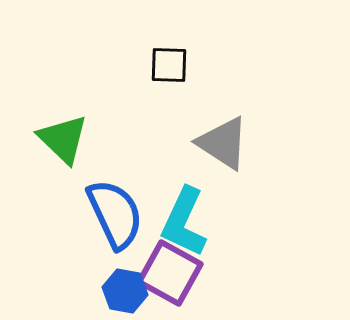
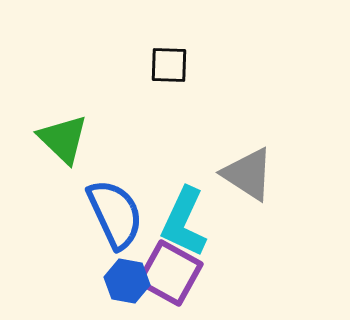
gray triangle: moved 25 px right, 31 px down
blue hexagon: moved 2 px right, 10 px up
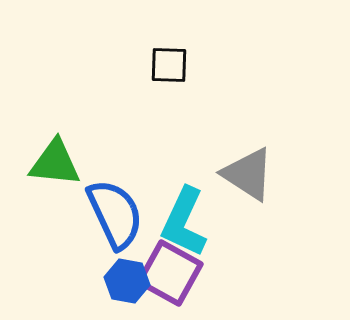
green triangle: moved 8 px left, 24 px down; rotated 38 degrees counterclockwise
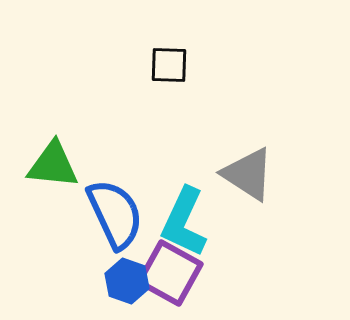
green triangle: moved 2 px left, 2 px down
blue hexagon: rotated 9 degrees clockwise
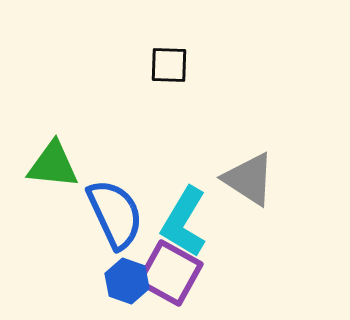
gray triangle: moved 1 px right, 5 px down
cyan L-shape: rotated 6 degrees clockwise
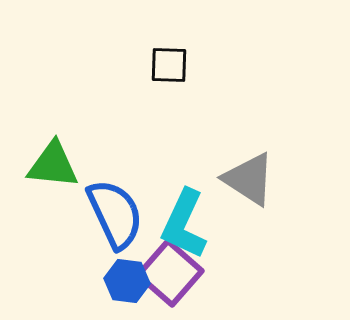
cyan L-shape: moved 2 px down; rotated 6 degrees counterclockwise
purple square: rotated 12 degrees clockwise
blue hexagon: rotated 12 degrees counterclockwise
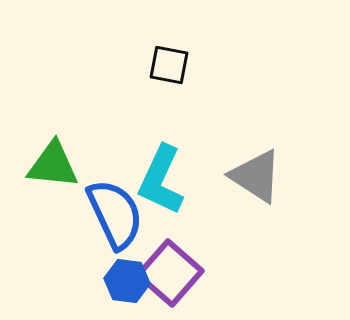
black square: rotated 9 degrees clockwise
gray triangle: moved 7 px right, 3 px up
cyan L-shape: moved 23 px left, 44 px up
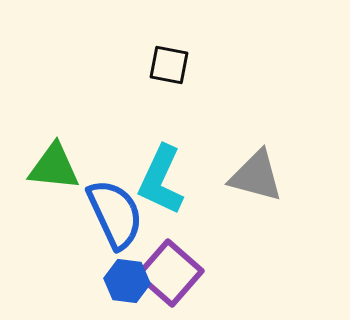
green triangle: moved 1 px right, 2 px down
gray triangle: rotated 18 degrees counterclockwise
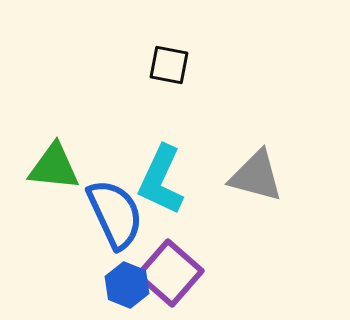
blue hexagon: moved 4 px down; rotated 15 degrees clockwise
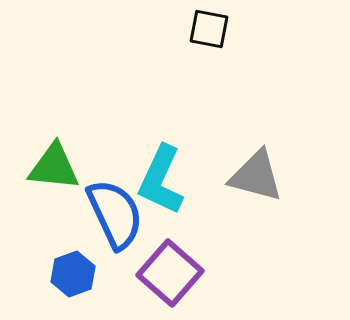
black square: moved 40 px right, 36 px up
blue hexagon: moved 54 px left, 11 px up; rotated 18 degrees clockwise
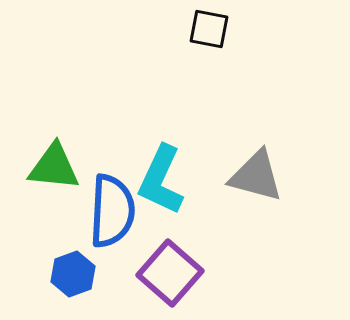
blue semicircle: moved 3 px left, 3 px up; rotated 28 degrees clockwise
